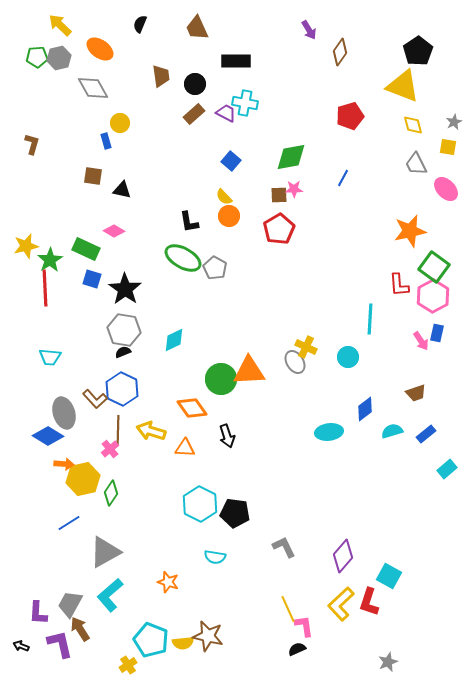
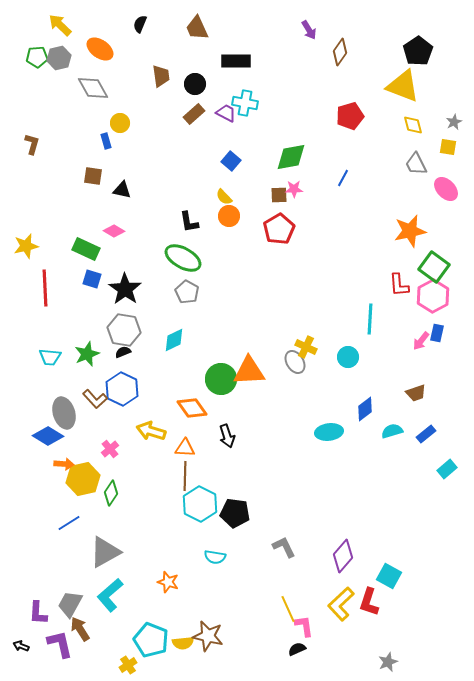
green star at (50, 260): moved 37 px right, 94 px down; rotated 10 degrees clockwise
gray pentagon at (215, 268): moved 28 px left, 24 px down
pink arrow at (421, 341): rotated 72 degrees clockwise
brown line at (118, 430): moved 67 px right, 46 px down
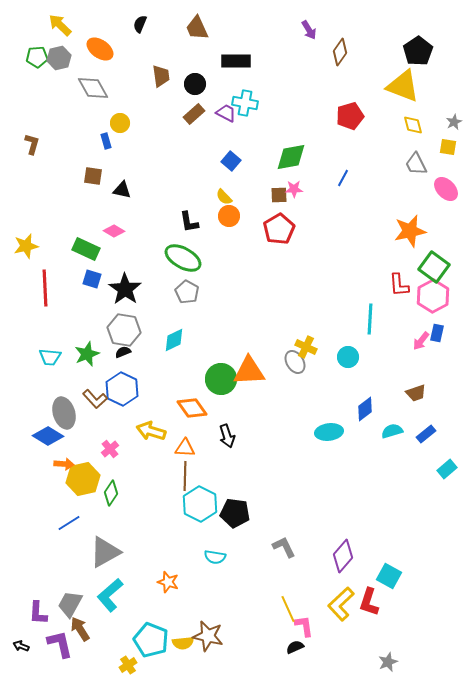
black semicircle at (297, 649): moved 2 px left, 2 px up
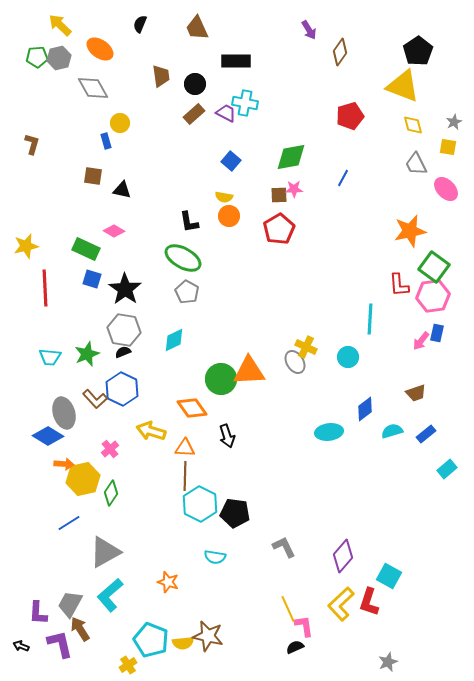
yellow semicircle at (224, 197): rotated 36 degrees counterclockwise
pink hexagon at (433, 296): rotated 20 degrees clockwise
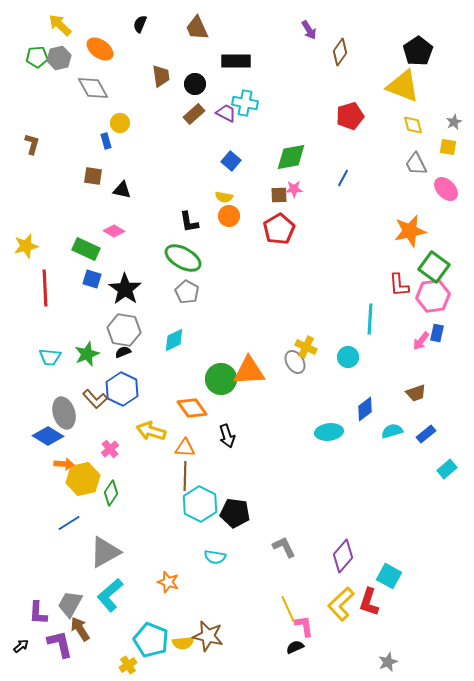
black arrow at (21, 646): rotated 119 degrees clockwise
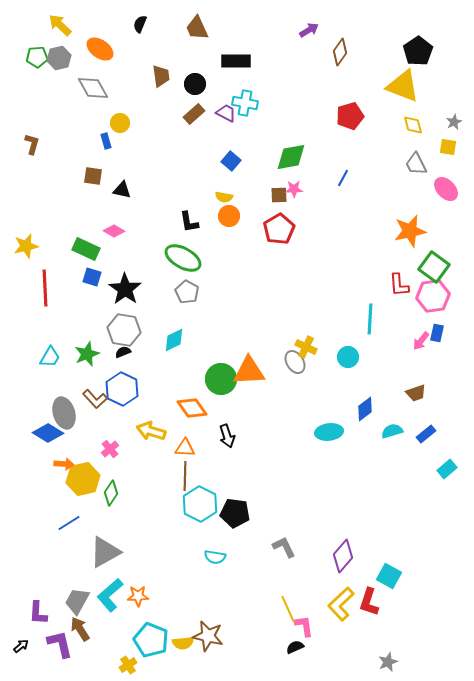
purple arrow at (309, 30): rotated 90 degrees counterclockwise
blue square at (92, 279): moved 2 px up
cyan trapezoid at (50, 357): rotated 65 degrees counterclockwise
blue diamond at (48, 436): moved 3 px up
orange star at (168, 582): moved 30 px left, 14 px down; rotated 20 degrees counterclockwise
gray trapezoid at (70, 604): moved 7 px right, 3 px up
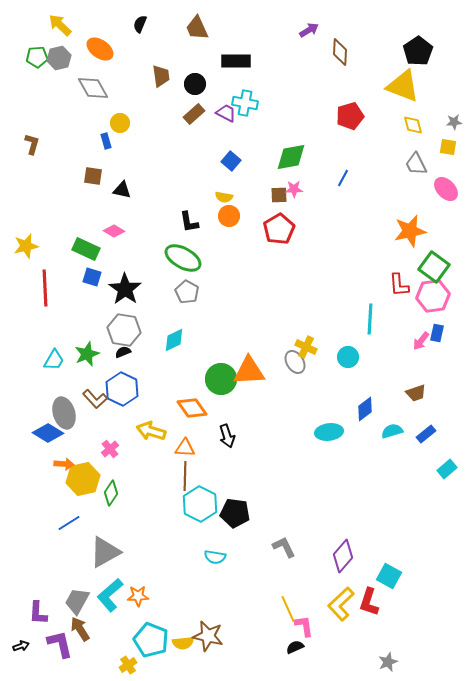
brown diamond at (340, 52): rotated 32 degrees counterclockwise
gray star at (454, 122): rotated 21 degrees clockwise
cyan trapezoid at (50, 357): moved 4 px right, 3 px down
black arrow at (21, 646): rotated 21 degrees clockwise
